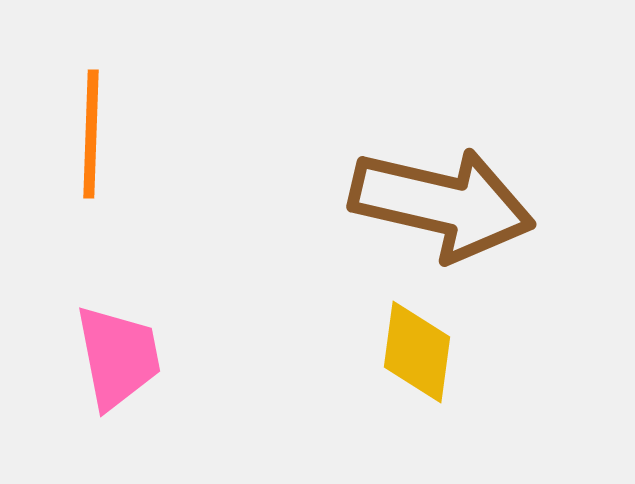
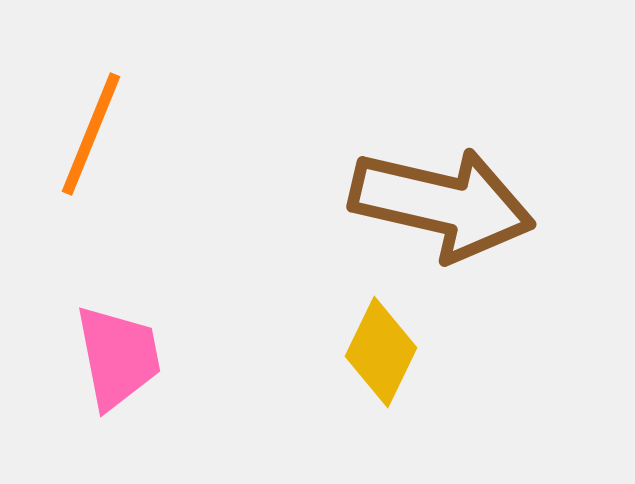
orange line: rotated 20 degrees clockwise
yellow diamond: moved 36 px left; rotated 18 degrees clockwise
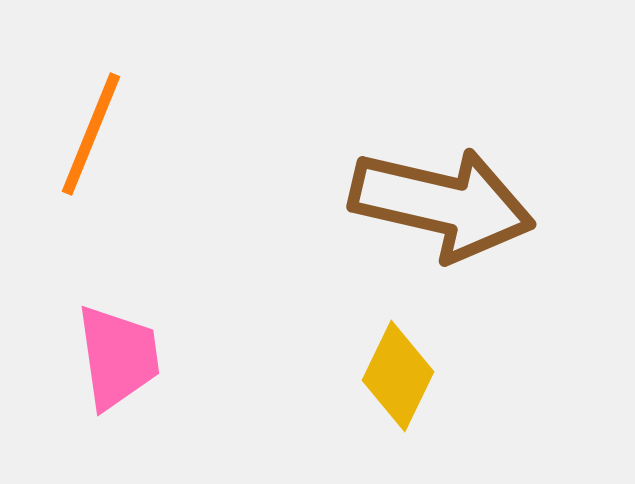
yellow diamond: moved 17 px right, 24 px down
pink trapezoid: rotated 3 degrees clockwise
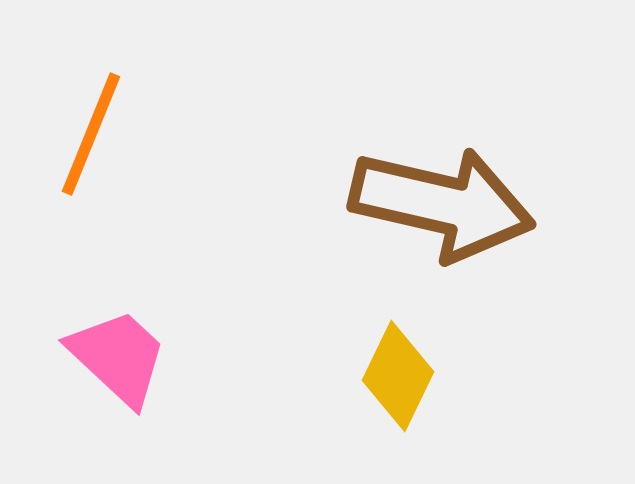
pink trapezoid: rotated 39 degrees counterclockwise
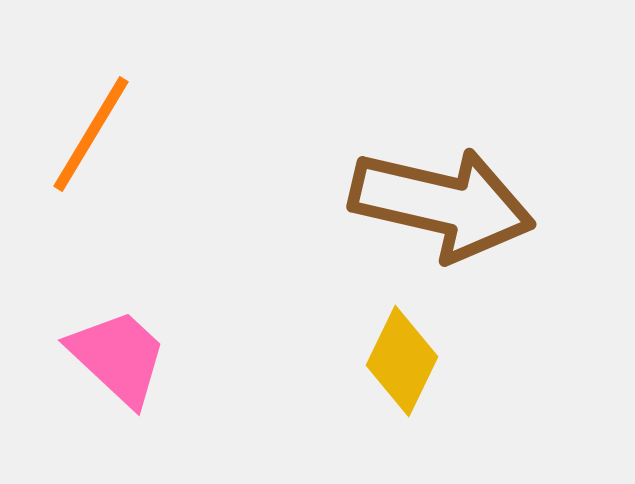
orange line: rotated 9 degrees clockwise
yellow diamond: moved 4 px right, 15 px up
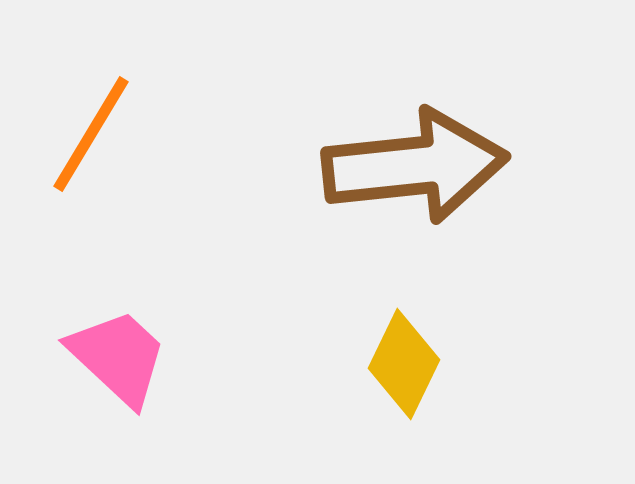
brown arrow: moved 27 px left, 38 px up; rotated 19 degrees counterclockwise
yellow diamond: moved 2 px right, 3 px down
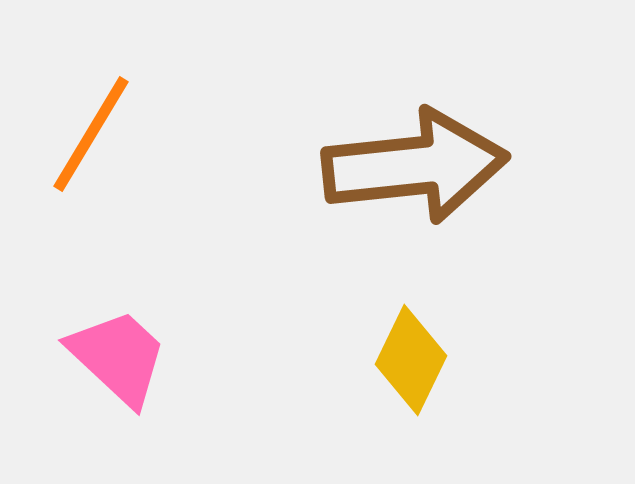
yellow diamond: moved 7 px right, 4 px up
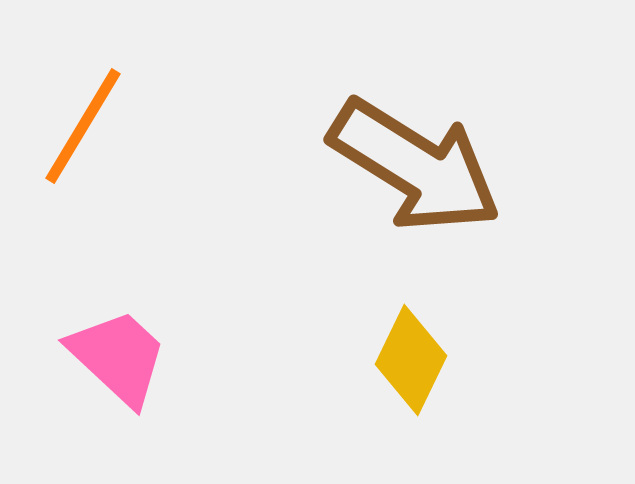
orange line: moved 8 px left, 8 px up
brown arrow: rotated 38 degrees clockwise
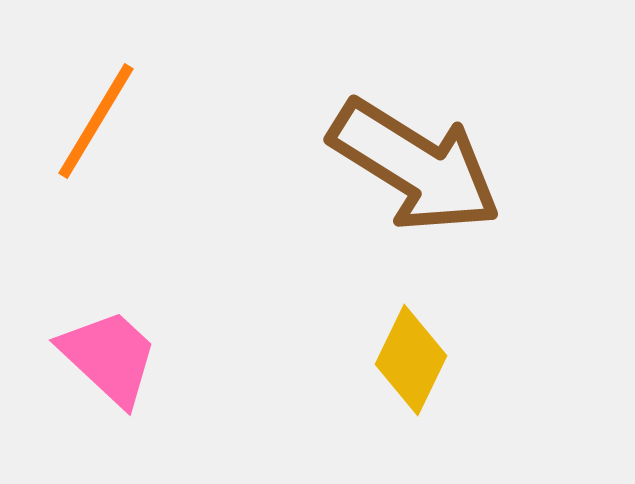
orange line: moved 13 px right, 5 px up
pink trapezoid: moved 9 px left
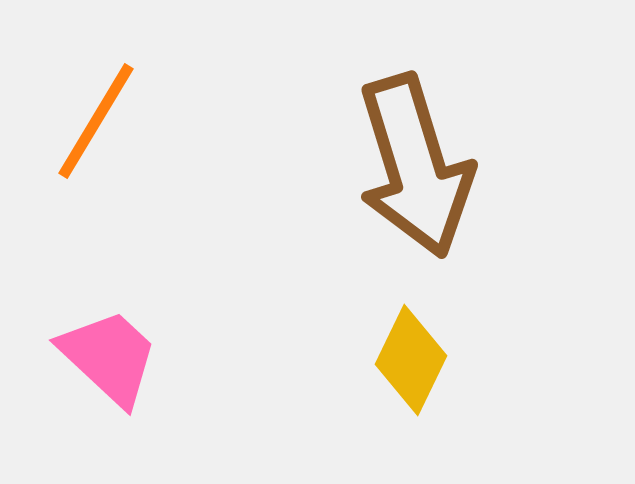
brown arrow: rotated 41 degrees clockwise
